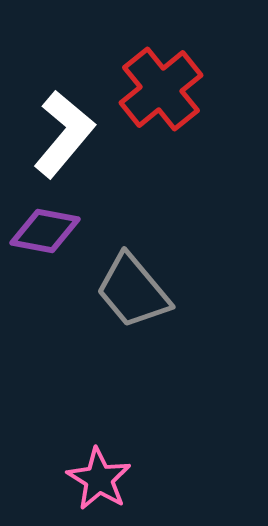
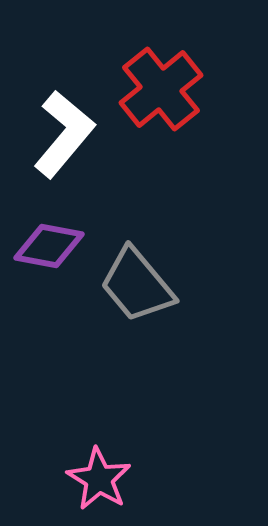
purple diamond: moved 4 px right, 15 px down
gray trapezoid: moved 4 px right, 6 px up
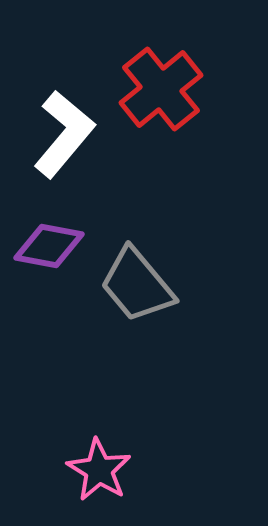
pink star: moved 9 px up
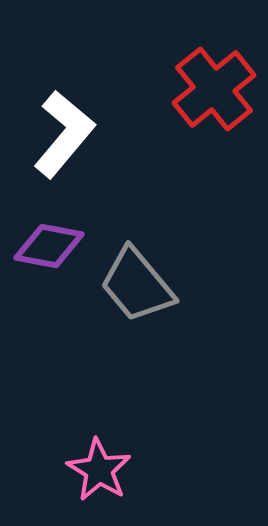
red cross: moved 53 px right
